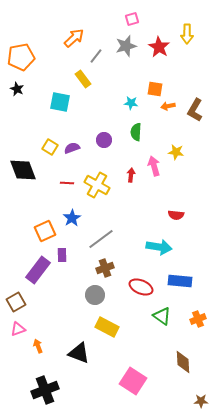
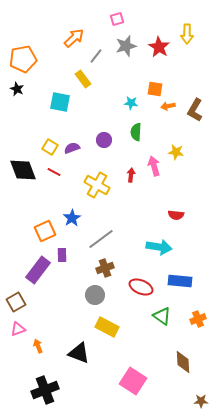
pink square at (132, 19): moved 15 px left
orange pentagon at (21, 57): moved 2 px right, 2 px down
red line at (67, 183): moved 13 px left, 11 px up; rotated 24 degrees clockwise
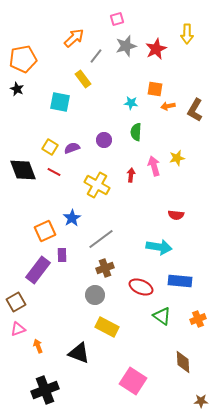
red star at (159, 47): moved 3 px left, 2 px down; rotated 15 degrees clockwise
yellow star at (176, 152): moved 1 px right, 6 px down; rotated 21 degrees counterclockwise
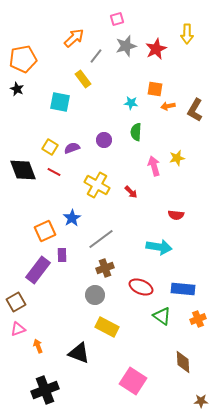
red arrow at (131, 175): moved 17 px down; rotated 128 degrees clockwise
blue rectangle at (180, 281): moved 3 px right, 8 px down
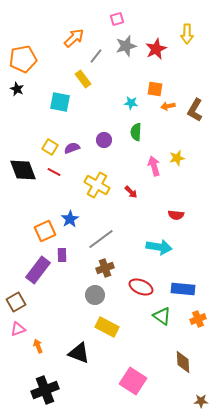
blue star at (72, 218): moved 2 px left, 1 px down
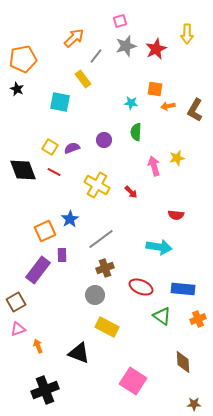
pink square at (117, 19): moved 3 px right, 2 px down
brown star at (201, 401): moved 7 px left, 3 px down
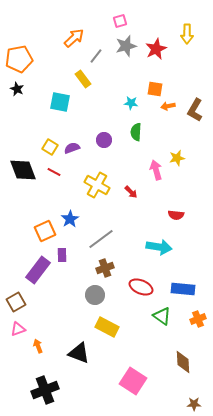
orange pentagon at (23, 59): moved 4 px left
pink arrow at (154, 166): moved 2 px right, 4 px down
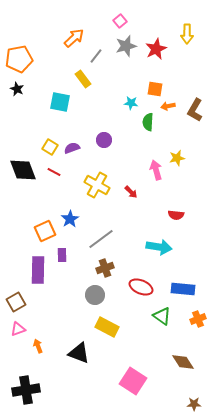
pink square at (120, 21): rotated 24 degrees counterclockwise
green semicircle at (136, 132): moved 12 px right, 10 px up
purple rectangle at (38, 270): rotated 36 degrees counterclockwise
brown diamond at (183, 362): rotated 30 degrees counterclockwise
black cross at (45, 390): moved 19 px left; rotated 12 degrees clockwise
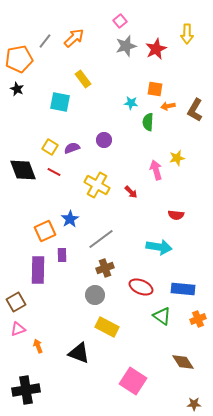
gray line at (96, 56): moved 51 px left, 15 px up
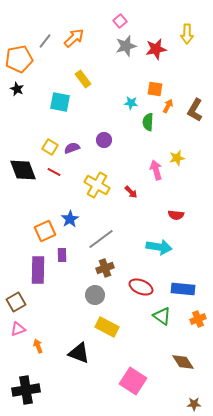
red star at (156, 49): rotated 15 degrees clockwise
orange arrow at (168, 106): rotated 128 degrees clockwise
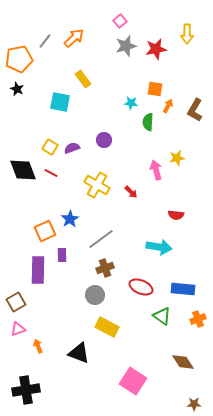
red line at (54, 172): moved 3 px left, 1 px down
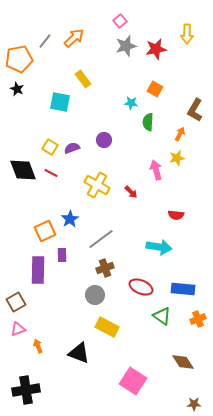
orange square at (155, 89): rotated 21 degrees clockwise
orange arrow at (168, 106): moved 12 px right, 28 px down
